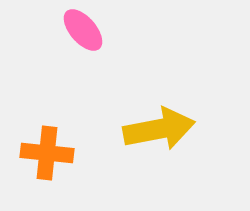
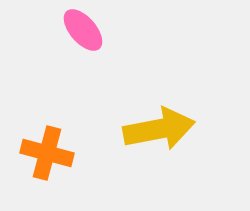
orange cross: rotated 9 degrees clockwise
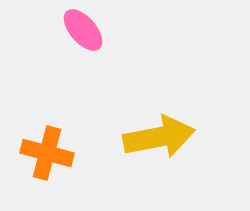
yellow arrow: moved 8 px down
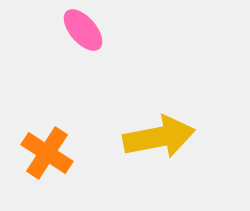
orange cross: rotated 18 degrees clockwise
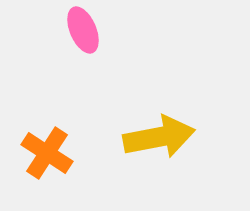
pink ellipse: rotated 18 degrees clockwise
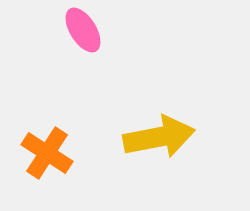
pink ellipse: rotated 9 degrees counterclockwise
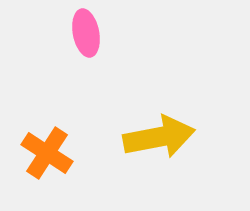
pink ellipse: moved 3 px right, 3 px down; rotated 21 degrees clockwise
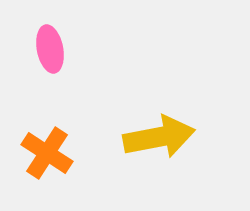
pink ellipse: moved 36 px left, 16 px down
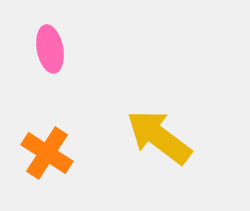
yellow arrow: rotated 132 degrees counterclockwise
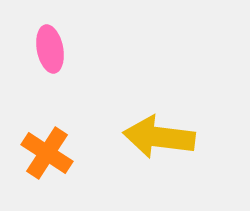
yellow arrow: rotated 30 degrees counterclockwise
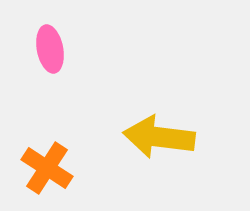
orange cross: moved 15 px down
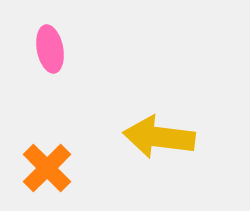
orange cross: rotated 12 degrees clockwise
